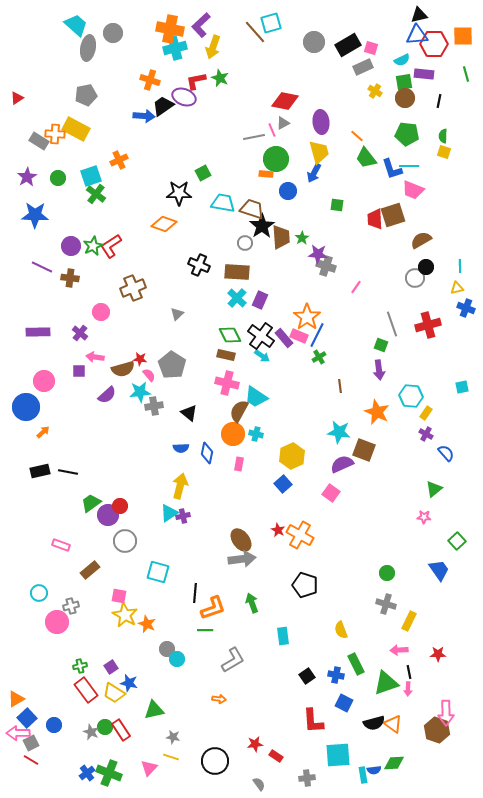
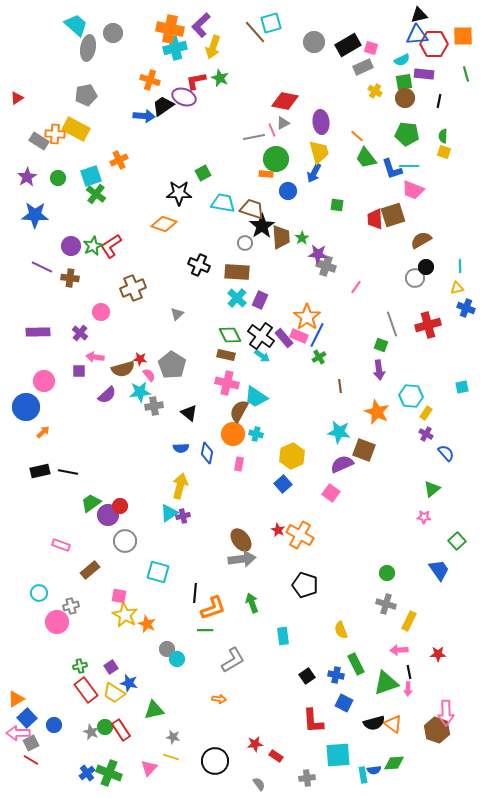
green triangle at (434, 489): moved 2 px left
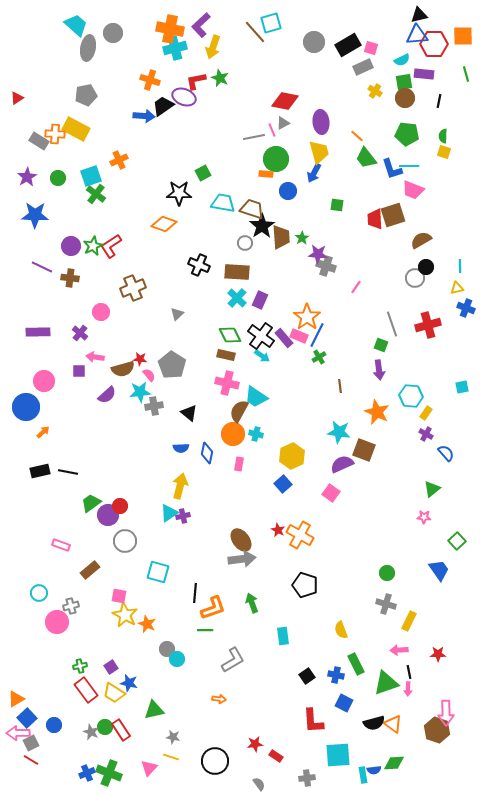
blue cross at (87, 773): rotated 14 degrees clockwise
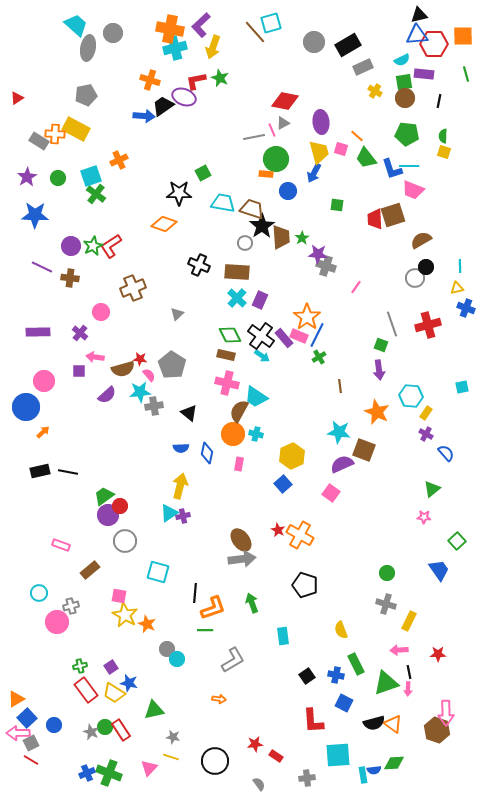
pink square at (371, 48): moved 30 px left, 101 px down
green trapezoid at (91, 503): moved 13 px right, 7 px up
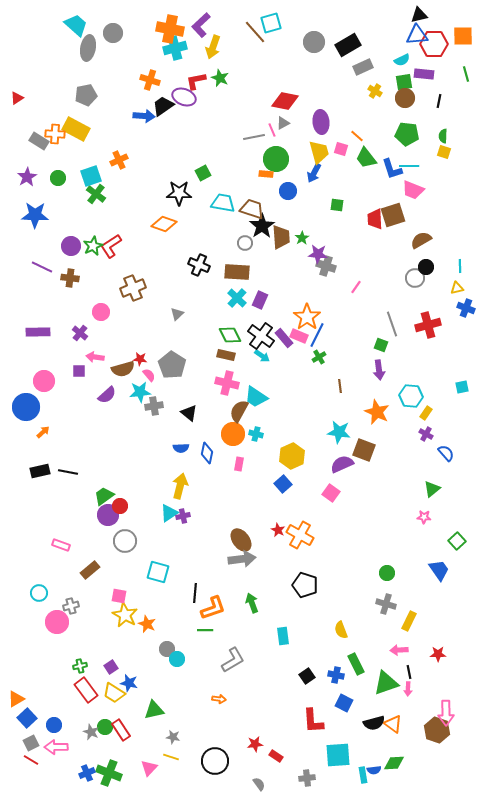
pink arrow at (18, 733): moved 38 px right, 14 px down
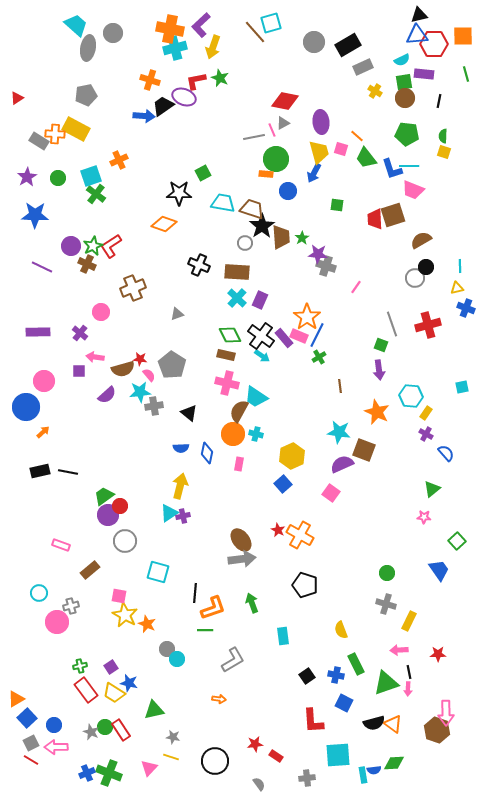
brown cross at (70, 278): moved 17 px right, 14 px up; rotated 18 degrees clockwise
gray triangle at (177, 314): rotated 24 degrees clockwise
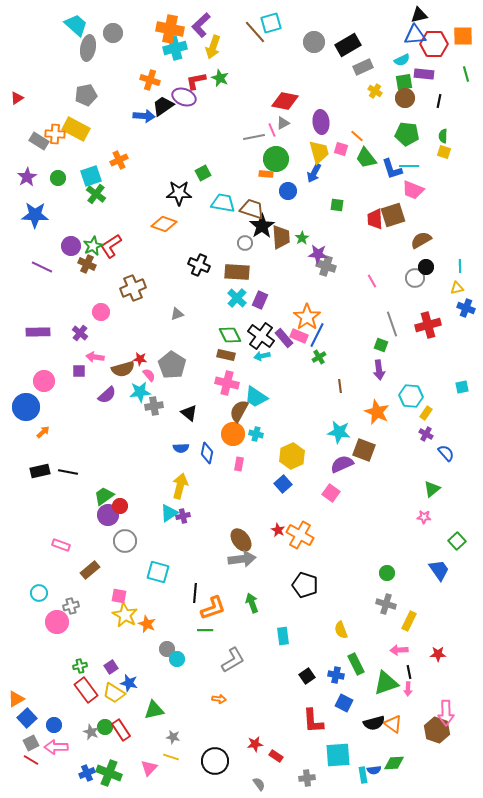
blue triangle at (417, 35): moved 2 px left
pink line at (356, 287): moved 16 px right, 6 px up; rotated 64 degrees counterclockwise
cyan arrow at (262, 356): rotated 133 degrees clockwise
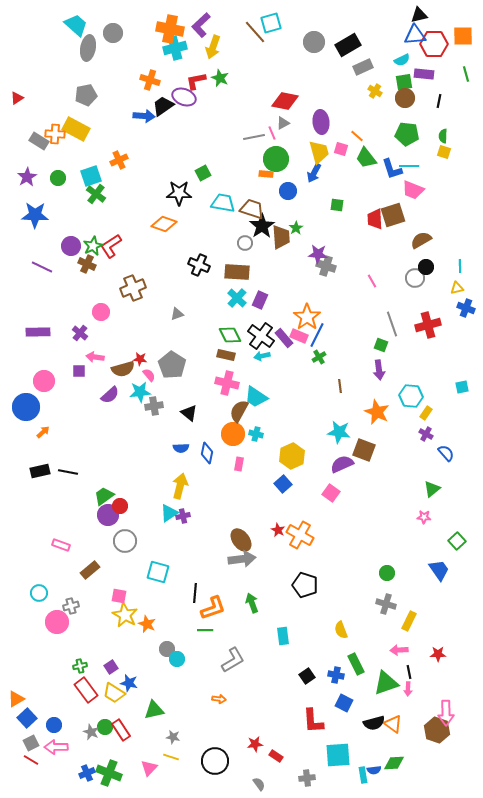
pink line at (272, 130): moved 3 px down
green star at (302, 238): moved 6 px left, 10 px up
purple semicircle at (107, 395): moved 3 px right
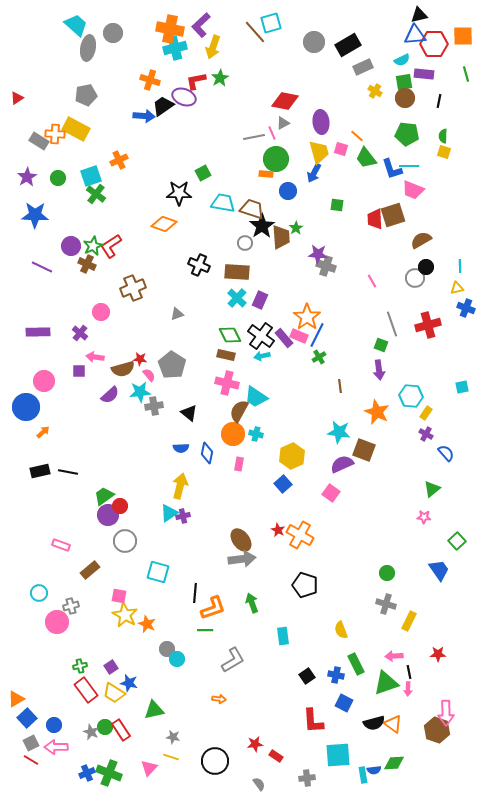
green star at (220, 78): rotated 18 degrees clockwise
pink arrow at (399, 650): moved 5 px left, 6 px down
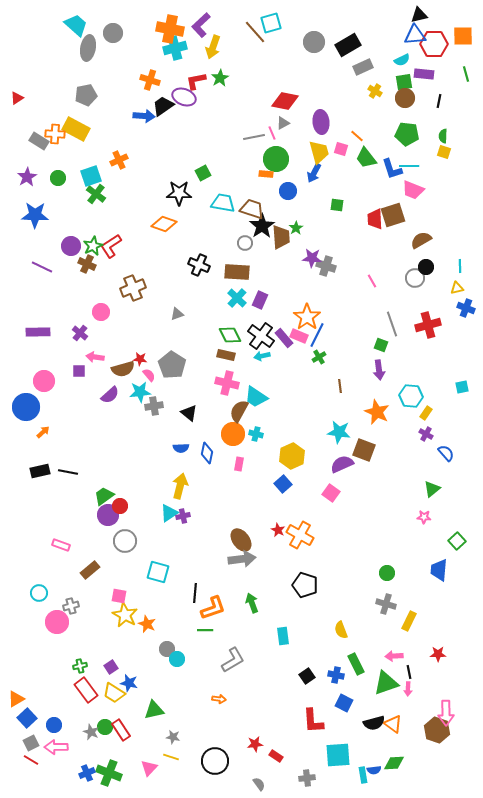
purple star at (318, 254): moved 6 px left, 4 px down
blue trapezoid at (439, 570): rotated 140 degrees counterclockwise
